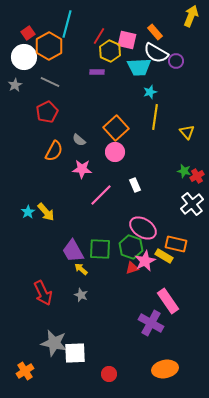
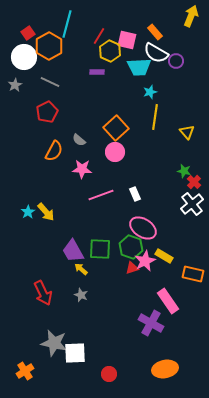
red cross at (197, 176): moved 3 px left, 6 px down; rotated 16 degrees counterclockwise
white rectangle at (135, 185): moved 9 px down
pink line at (101, 195): rotated 25 degrees clockwise
orange rectangle at (176, 244): moved 17 px right, 30 px down
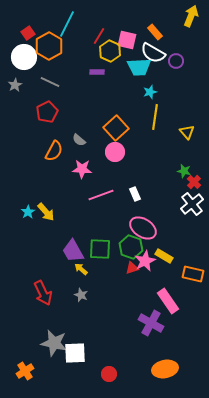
cyan line at (67, 24): rotated 12 degrees clockwise
white semicircle at (156, 53): moved 3 px left
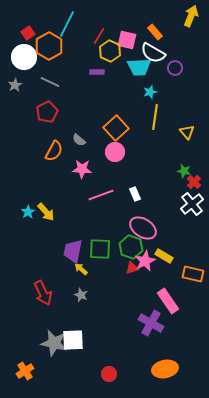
purple circle at (176, 61): moved 1 px left, 7 px down
purple trapezoid at (73, 251): rotated 40 degrees clockwise
white square at (75, 353): moved 2 px left, 13 px up
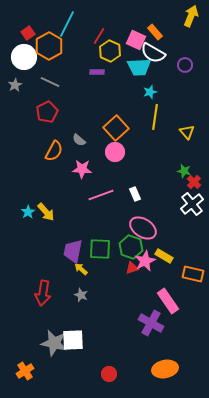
pink square at (127, 40): moved 9 px right; rotated 12 degrees clockwise
purple circle at (175, 68): moved 10 px right, 3 px up
red arrow at (43, 293): rotated 35 degrees clockwise
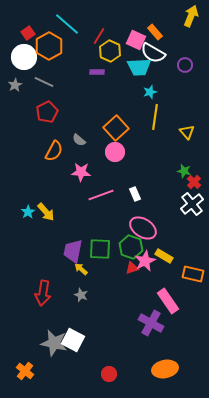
cyan line at (67, 24): rotated 76 degrees counterclockwise
gray line at (50, 82): moved 6 px left
pink star at (82, 169): moved 1 px left, 3 px down
white square at (73, 340): rotated 30 degrees clockwise
orange cross at (25, 371): rotated 18 degrees counterclockwise
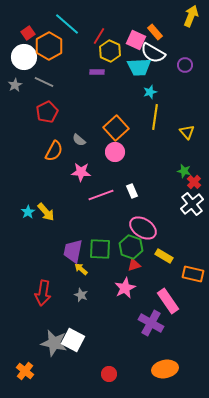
white rectangle at (135, 194): moved 3 px left, 3 px up
pink star at (145, 261): moved 20 px left, 27 px down
red triangle at (132, 268): moved 2 px right, 3 px up
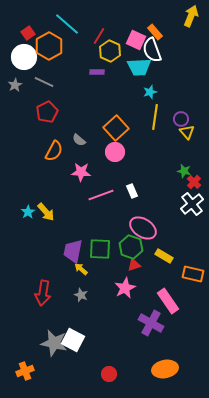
white semicircle at (153, 53): moved 1 px left, 3 px up; rotated 40 degrees clockwise
purple circle at (185, 65): moved 4 px left, 54 px down
orange cross at (25, 371): rotated 30 degrees clockwise
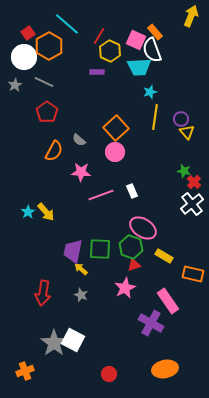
red pentagon at (47, 112): rotated 10 degrees counterclockwise
gray star at (54, 343): rotated 24 degrees clockwise
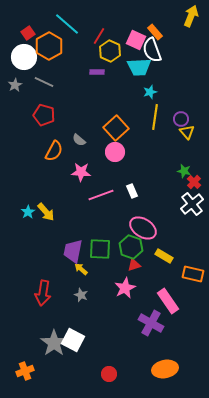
red pentagon at (47, 112): moved 3 px left, 3 px down; rotated 20 degrees counterclockwise
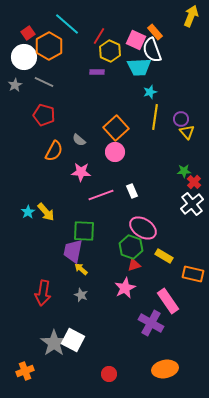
green star at (184, 171): rotated 16 degrees counterclockwise
green square at (100, 249): moved 16 px left, 18 px up
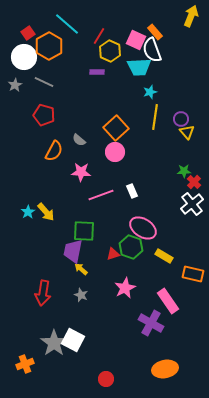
red triangle at (134, 265): moved 21 px left, 11 px up
orange cross at (25, 371): moved 7 px up
red circle at (109, 374): moved 3 px left, 5 px down
